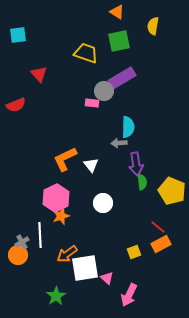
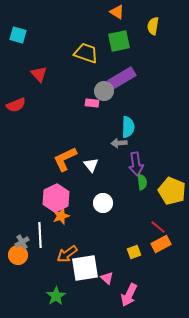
cyan square: rotated 24 degrees clockwise
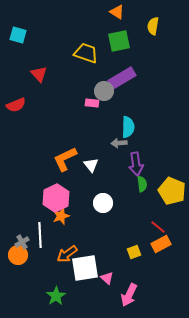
green semicircle: moved 2 px down
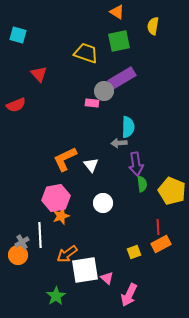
pink hexagon: rotated 16 degrees clockwise
red line: rotated 49 degrees clockwise
white square: moved 2 px down
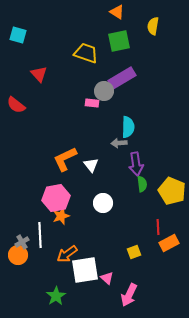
red semicircle: rotated 60 degrees clockwise
orange rectangle: moved 8 px right, 1 px up
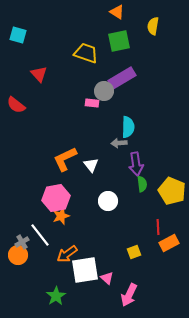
white circle: moved 5 px right, 2 px up
white line: rotated 35 degrees counterclockwise
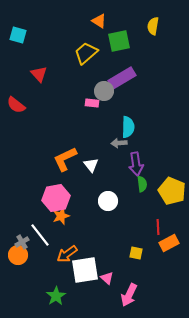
orange triangle: moved 18 px left, 9 px down
yellow trapezoid: rotated 60 degrees counterclockwise
yellow square: moved 2 px right, 1 px down; rotated 32 degrees clockwise
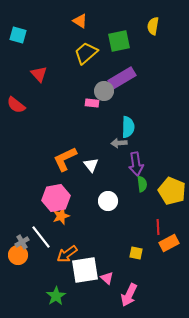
orange triangle: moved 19 px left
white line: moved 1 px right, 2 px down
